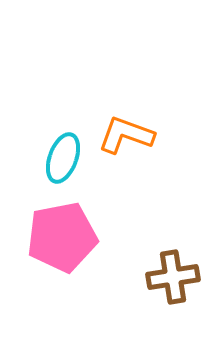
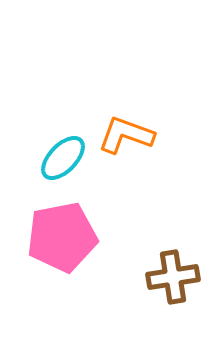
cyan ellipse: rotated 24 degrees clockwise
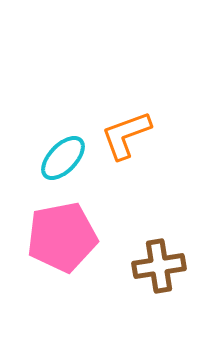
orange L-shape: rotated 40 degrees counterclockwise
brown cross: moved 14 px left, 11 px up
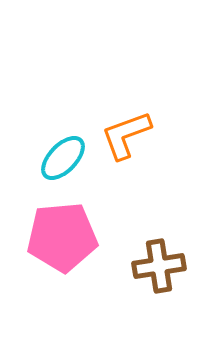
pink pentagon: rotated 6 degrees clockwise
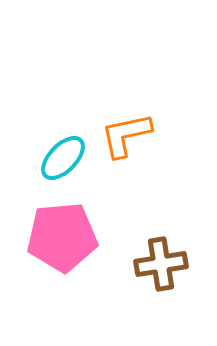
orange L-shape: rotated 8 degrees clockwise
brown cross: moved 2 px right, 2 px up
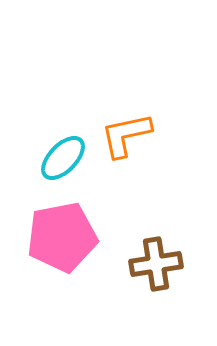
pink pentagon: rotated 6 degrees counterclockwise
brown cross: moved 5 px left
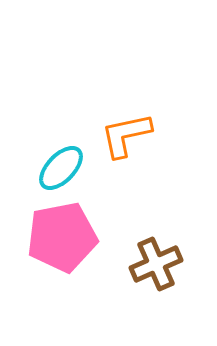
cyan ellipse: moved 2 px left, 10 px down
brown cross: rotated 15 degrees counterclockwise
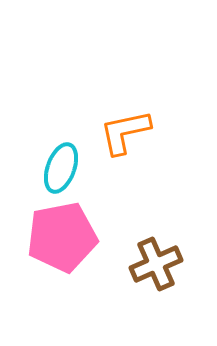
orange L-shape: moved 1 px left, 3 px up
cyan ellipse: rotated 24 degrees counterclockwise
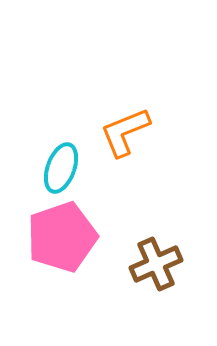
orange L-shape: rotated 10 degrees counterclockwise
pink pentagon: rotated 8 degrees counterclockwise
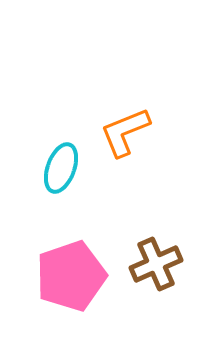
pink pentagon: moved 9 px right, 39 px down
